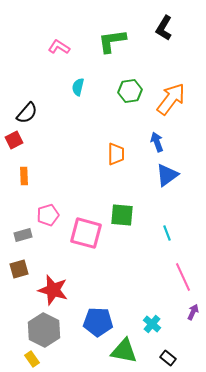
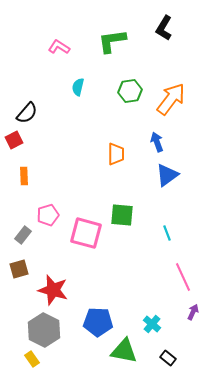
gray rectangle: rotated 36 degrees counterclockwise
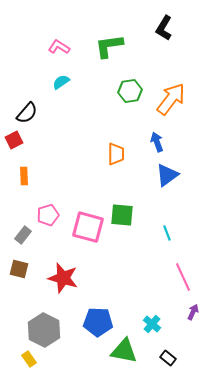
green L-shape: moved 3 px left, 5 px down
cyan semicircle: moved 17 px left, 5 px up; rotated 42 degrees clockwise
pink square: moved 2 px right, 6 px up
brown square: rotated 30 degrees clockwise
red star: moved 10 px right, 12 px up
yellow rectangle: moved 3 px left
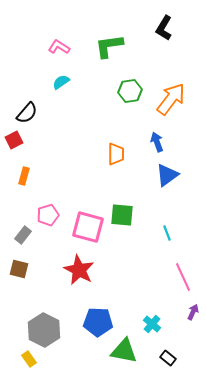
orange rectangle: rotated 18 degrees clockwise
red star: moved 16 px right, 8 px up; rotated 12 degrees clockwise
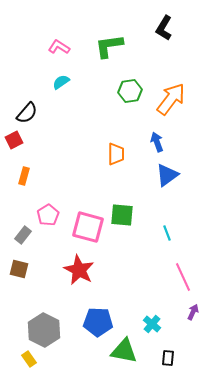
pink pentagon: rotated 15 degrees counterclockwise
black rectangle: rotated 56 degrees clockwise
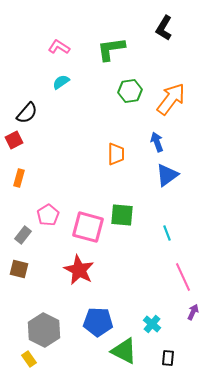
green L-shape: moved 2 px right, 3 px down
orange rectangle: moved 5 px left, 2 px down
green triangle: rotated 16 degrees clockwise
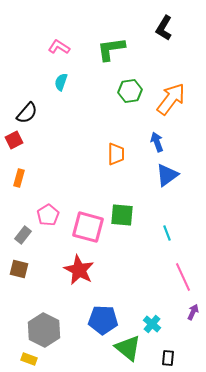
cyan semicircle: rotated 36 degrees counterclockwise
blue pentagon: moved 5 px right, 2 px up
green triangle: moved 4 px right, 3 px up; rotated 12 degrees clockwise
yellow rectangle: rotated 35 degrees counterclockwise
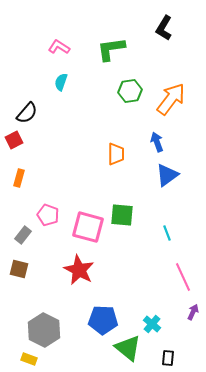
pink pentagon: rotated 20 degrees counterclockwise
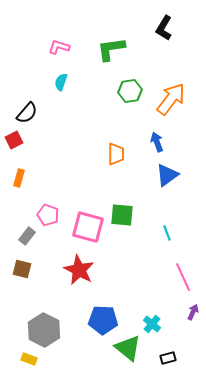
pink L-shape: rotated 15 degrees counterclockwise
gray rectangle: moved 4 px right, 1 px down
brown square: moved 3 px right
black rectangle: rotated 70 degrees clockwise
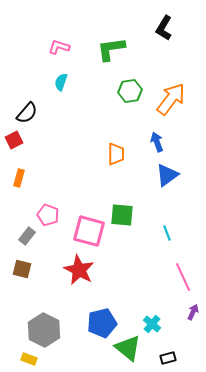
pink square: moved 1 px right, 4 px down
blue pentagon: moved 1 px left, 3 px down; rotated 16 degrees counterclockwise
